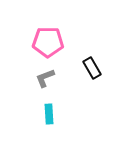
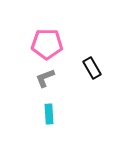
pink pentagon: moved 1 px left, 2 px down
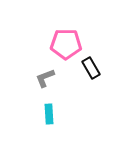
pink pentagon: moved 19 px right
black rectangle: moved 1 px left
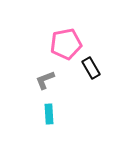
pink pentagon: rotated 12 degrees counterclockwise
gray L-shape: moved 2 px down
